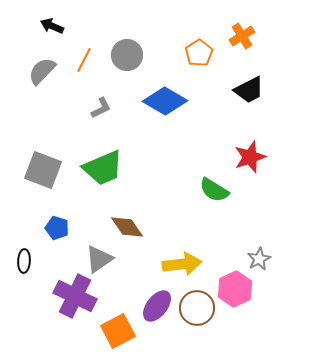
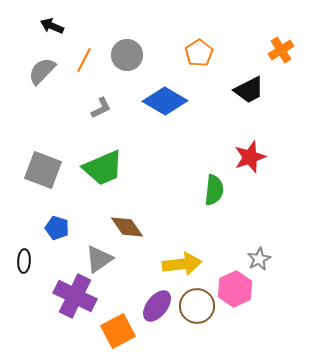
orange cross: moved 39 px right, 14 px down
green semicircle: rotated 116 degrees counterclockwise
brown circle: moved 2 px up
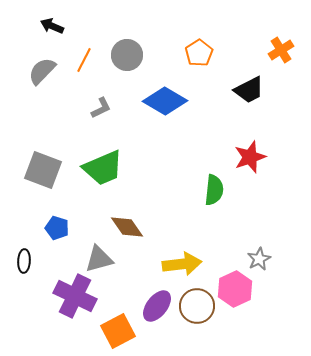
gray triangle: rotated 20 degrees clockwise
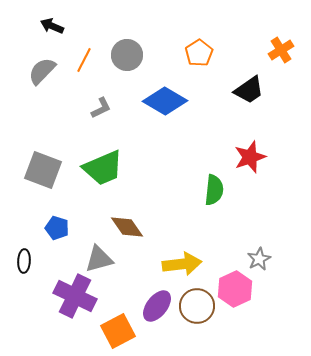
black trapezoid: rotated 8 degrees counterclockwise
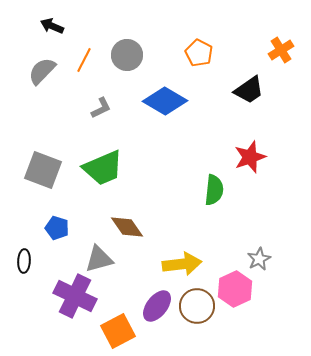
orange pentagon: rotated 12 degrees counterclockwise
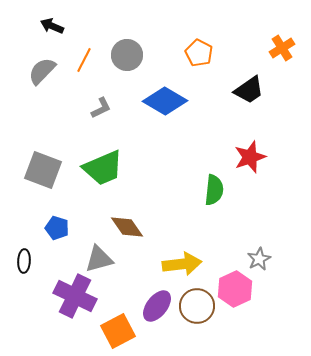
orange cross: moved 1 px right, 2 px up
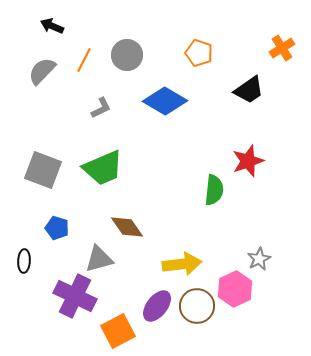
orange pentagon: rotated 8 degrees counterclockwise
red star: moved 2 px left, 4 px down
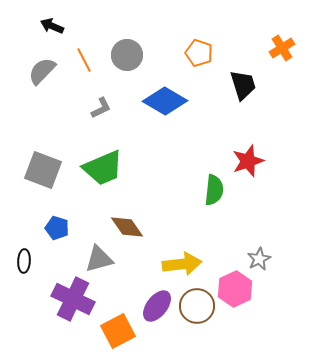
orange line: rotated 55 degrees counterclockwise
black trapezoid: moved 6 px left, 5 px up; rotated 72 degrees counterclockwise
purple cross: moved 2 px left, 3 px down
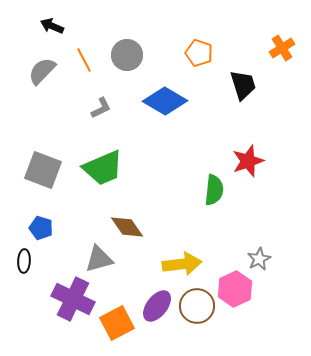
blue pentagon: moved 16 px left
orange square: moved 1 px left, 8 px up
